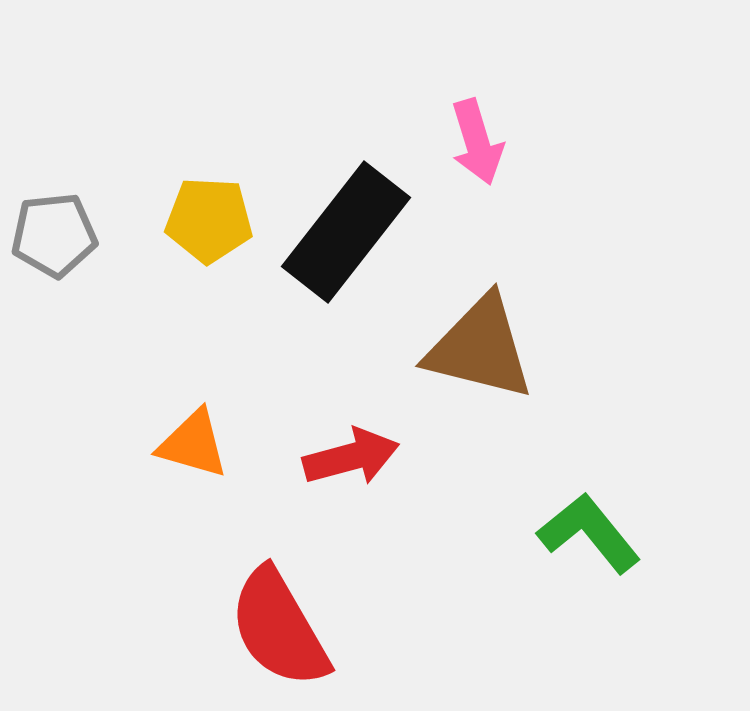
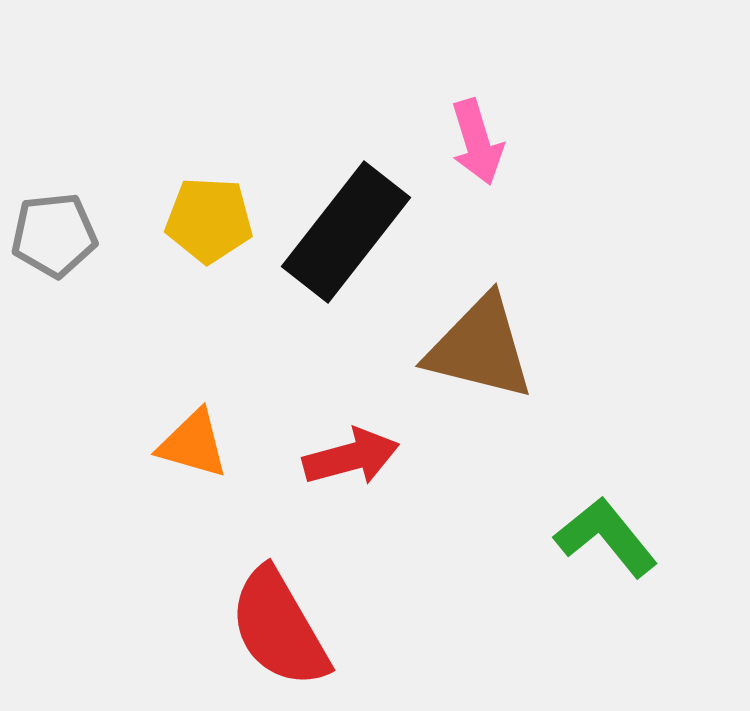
green L-shape: moved 17 px right, 4 px down
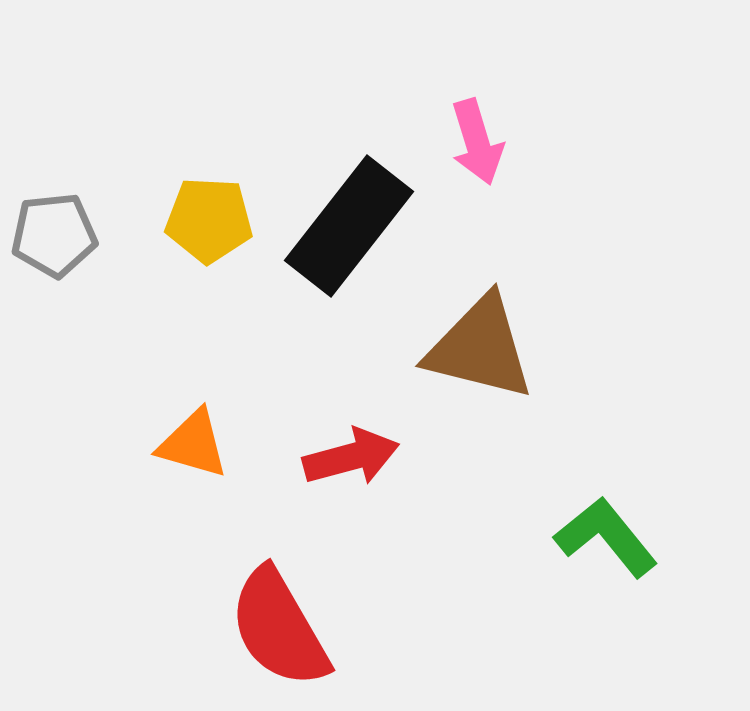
black rectangle: moved 3 px right, 6 px up
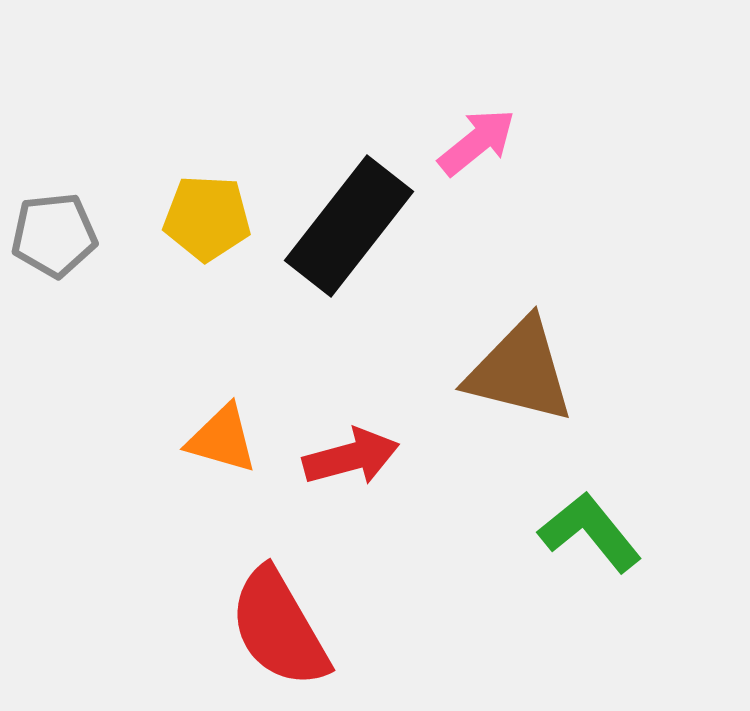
pink arrow: rotated 112 degrees counterclockwise
yellow pentagon: moved 2 px left, 2 px up
brown triangle: moved 40 px right, 23 px down
orange triangle: moved 29 px right, 5 px up
green L-shape: moved 16 px left, 5 px up
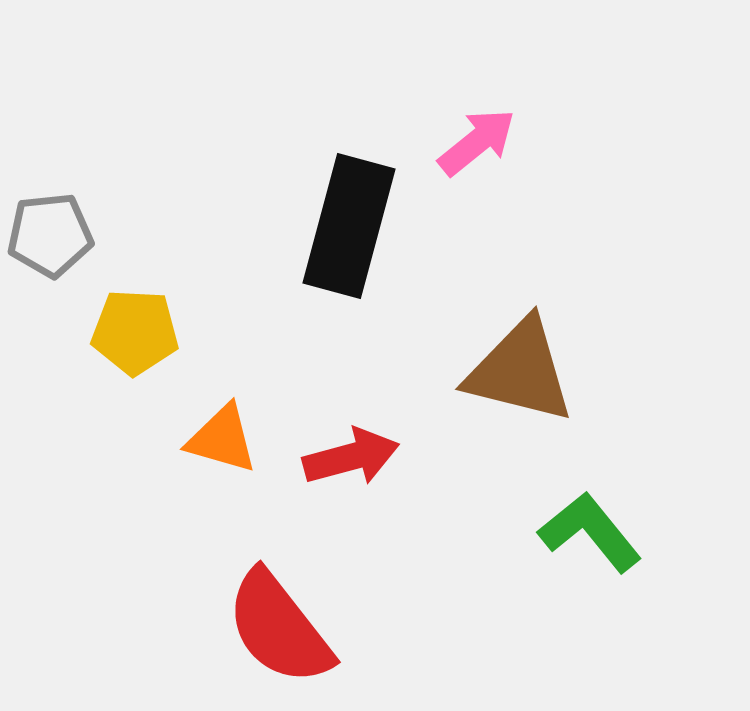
yellow pentagon: moved 72 px left, 114 px down
black rectangle: rotated 23 degrees counterclockwise
gray pentagon: moved 4 px left
red semicircle: rotated 8 degrees counterclockwise
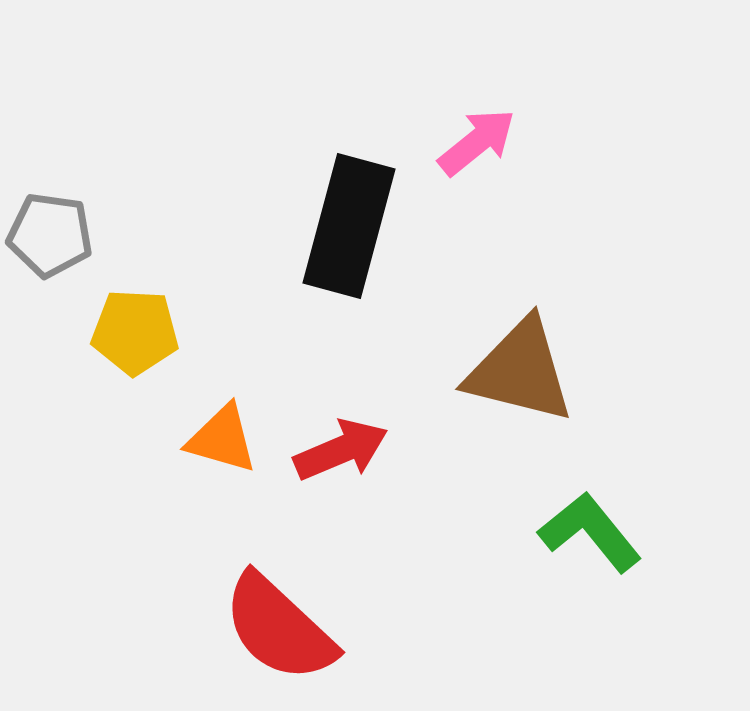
gray pentagon: rotated 14 degrees clockwise
red arrow: moved 10 px left, 7 px up; rotated 8 degrees counterclockwise
red semicircle: rotated 9 degrees counterclockwise
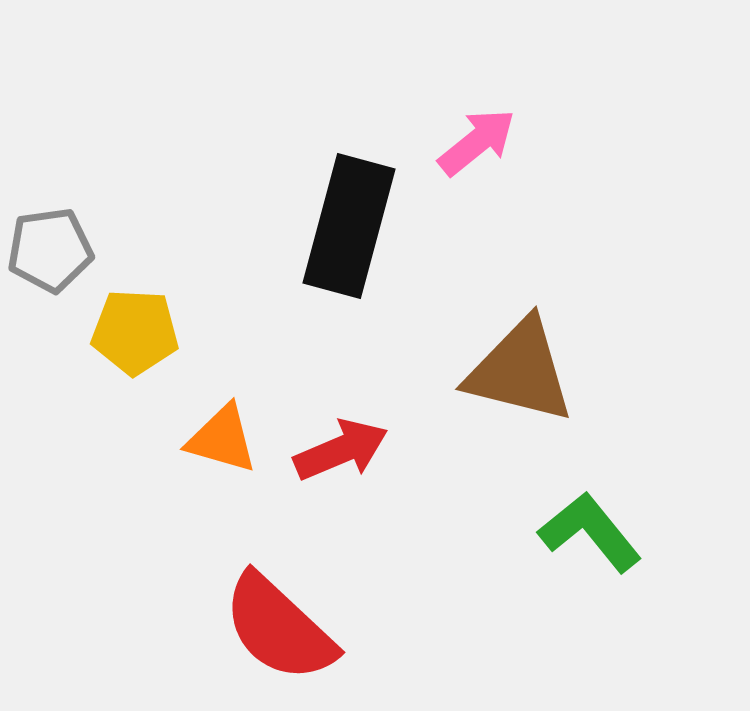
gray pentagon: moved 15 px down; rotated 16 degrees counterclockwise
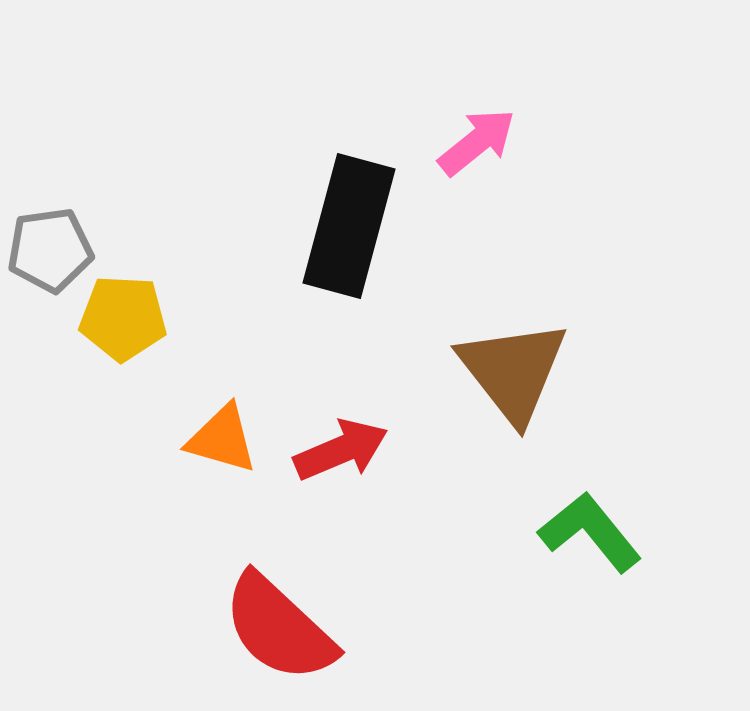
yellow pentagon: moved 12 px left, 14 px up
brown triangle: moved 7 px left; rotated 38 degrees clockwise
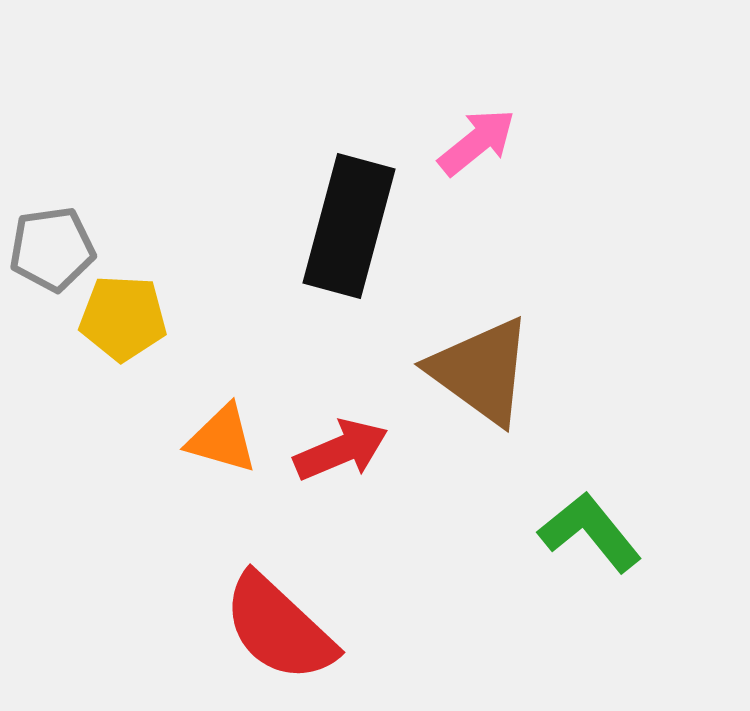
gray pentagon: moved 2 px right, 1 px up
brown triangle: moved 32 px left; rotated 16 degrees counterclockwise
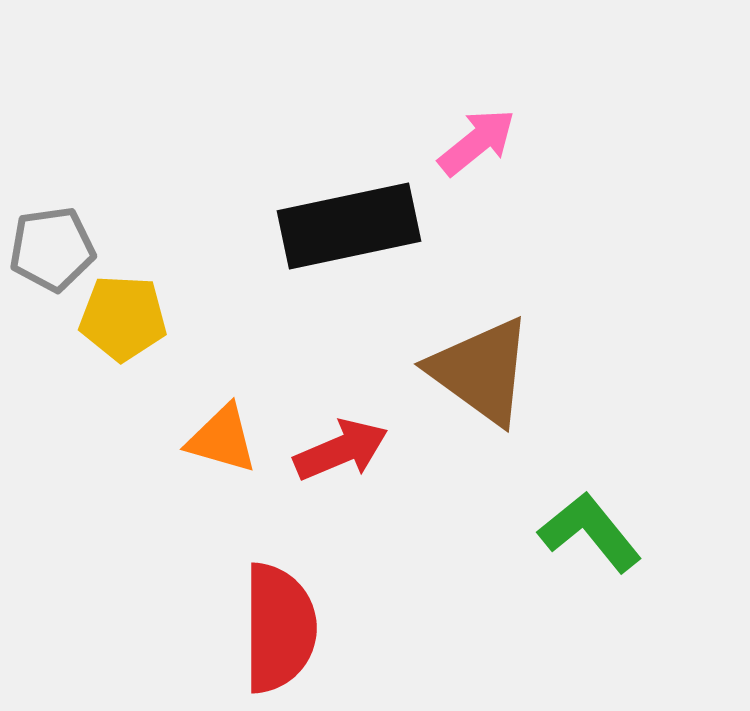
black rectangle: rotated 63 degrees clockwise
red semicircle: rotated 133 degrees counterclockwise
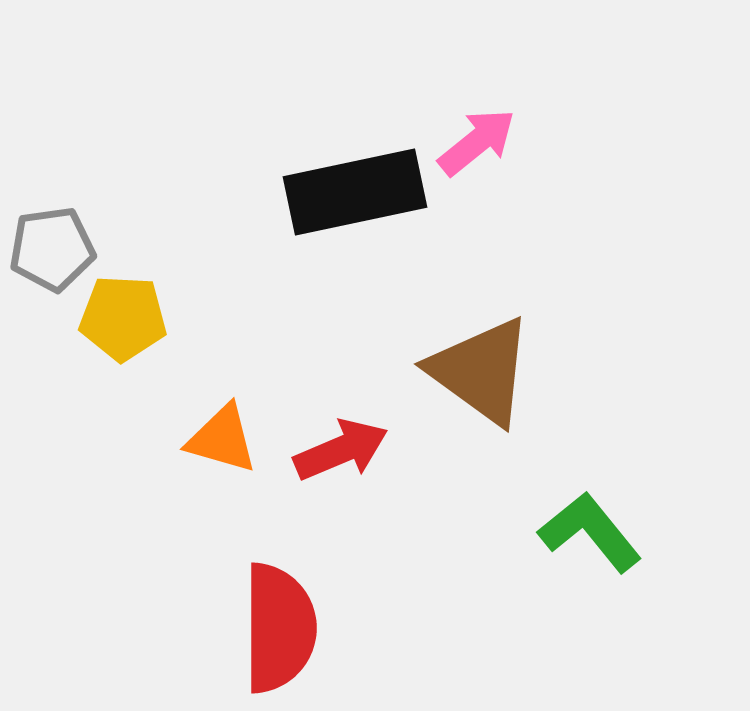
black rectangle: moved 6 px right, 34 px up
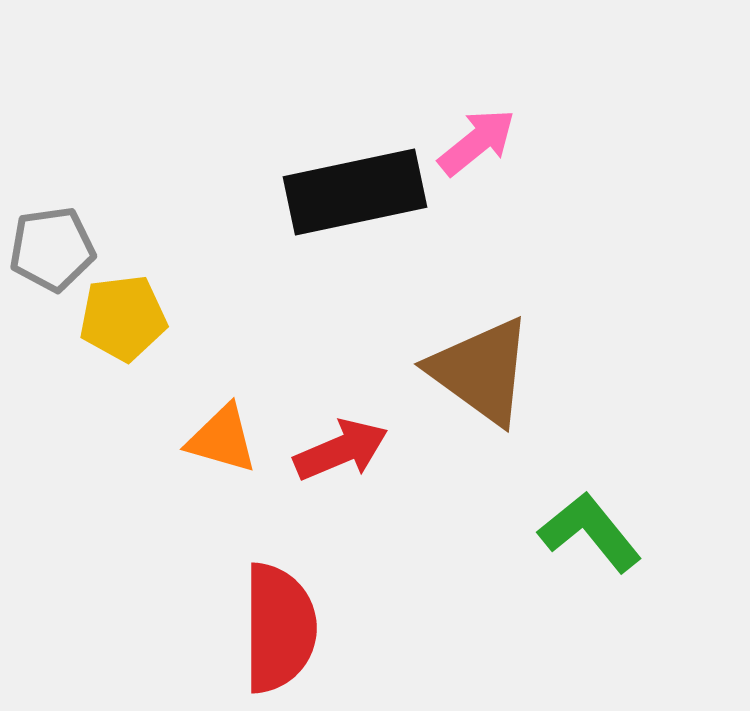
yellow pentagon: rotated 10 degrees counterclockwise
